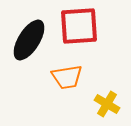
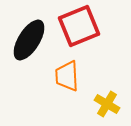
red square: rotated 18 degrees counterclockwise
orange trapezoid: moved 1 px up; rotated 96 degrees clockwise
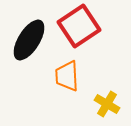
red square: rotated 12 degrees counterclockwise
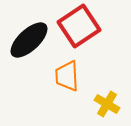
black ellipse: rotated 15 degrees clockwise
